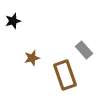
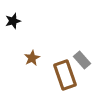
gray rectangle: moved 2 px left, 10 px down
brown star: rotated 14 degrees counterclockwise
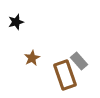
black star: moved 3 px right, 1 px down
gray rectangle: moved 3 px left, 1 px down
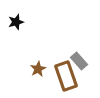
brown star: moved 6 px right, 11 px down
brown rectangle: moved 1 px right, 1 px down
